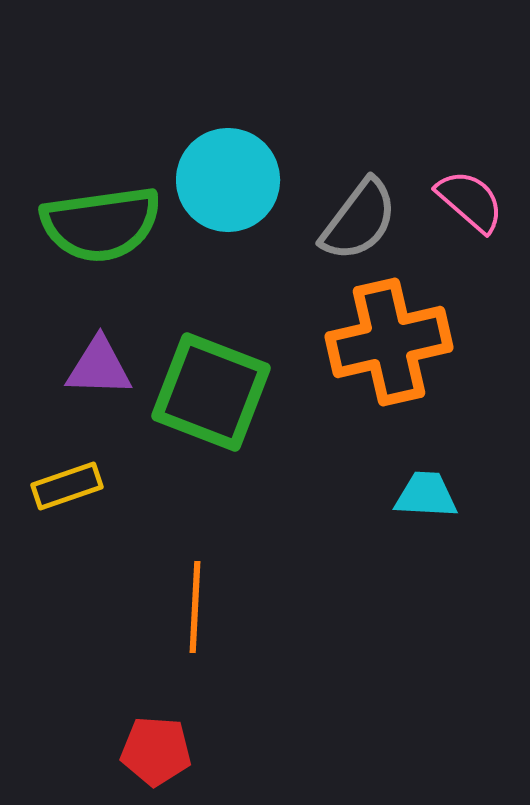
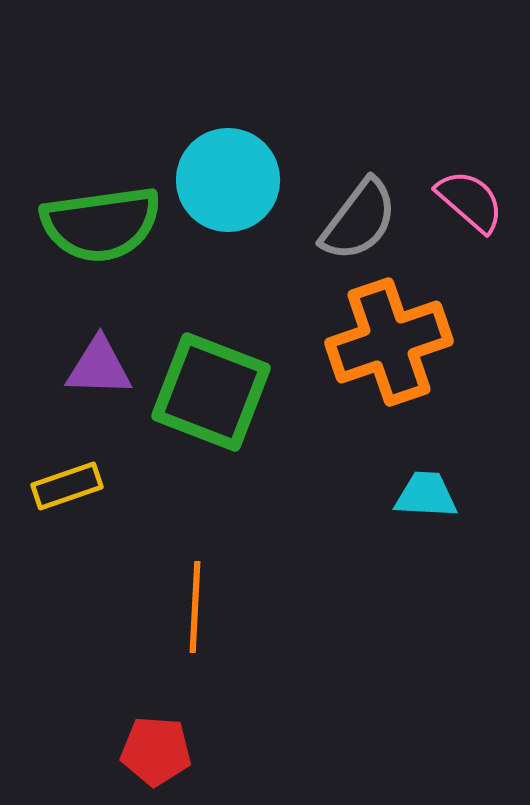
orange cross: rotated 6 degrees counterclockwise
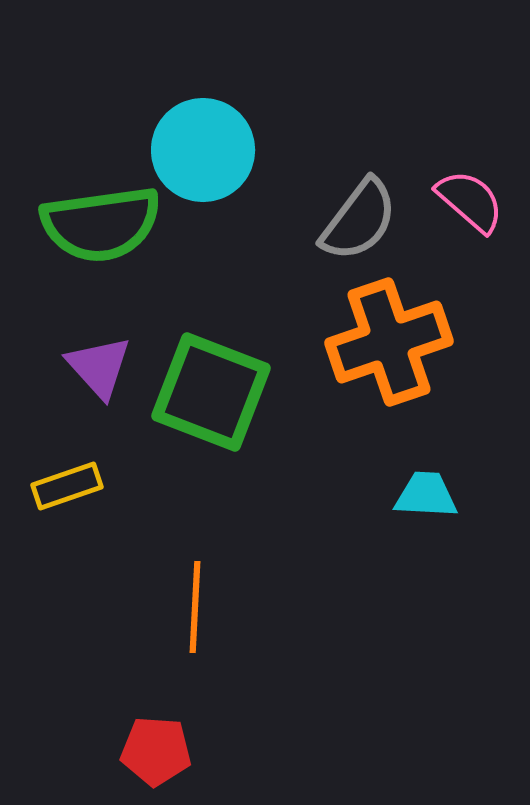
cyan circle: moved 25 px left, 30 px up
purple triangle: rotated 46 degrees clockwise
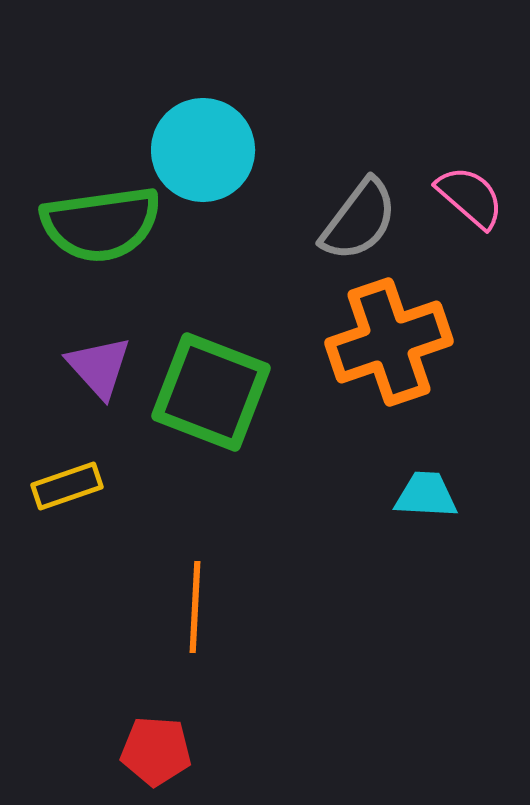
pink semicircle: moved 4 px up
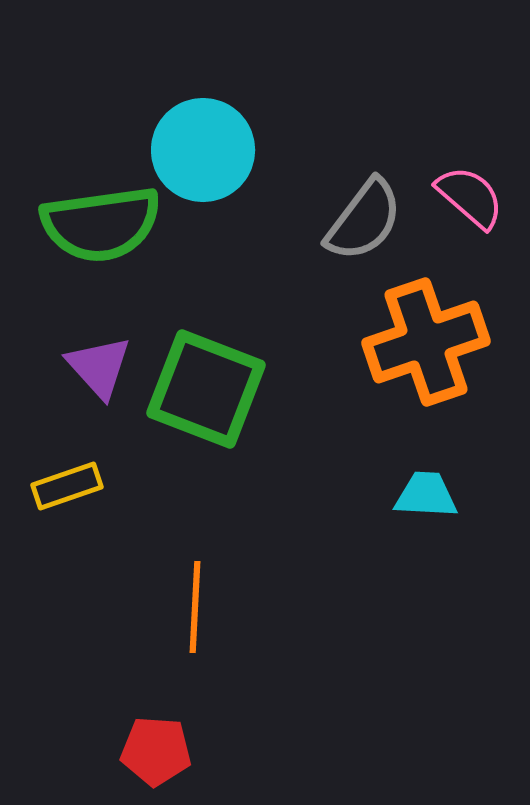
gray semicircle: moved 5 px right
orange cross: moved 37 px right
green square: moved 5 px left, 3 px up
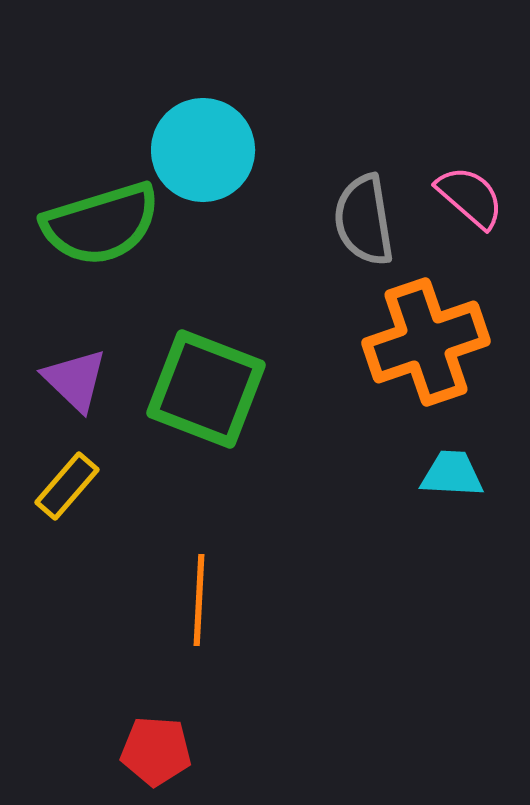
gray semicircle: rotated 134 degrees clockwise
green semicircle: rotated 9 degrees counterclockwise
purple triangle: moved 24 px left, 13 px down; rotated 4 degrees counterclockwise
yellow rectangle: rotated 30 degrees counterclockwise
cyan trapezoid: moved 26 px right, 21 px up
orange line: moved 4 px right, 7 px up
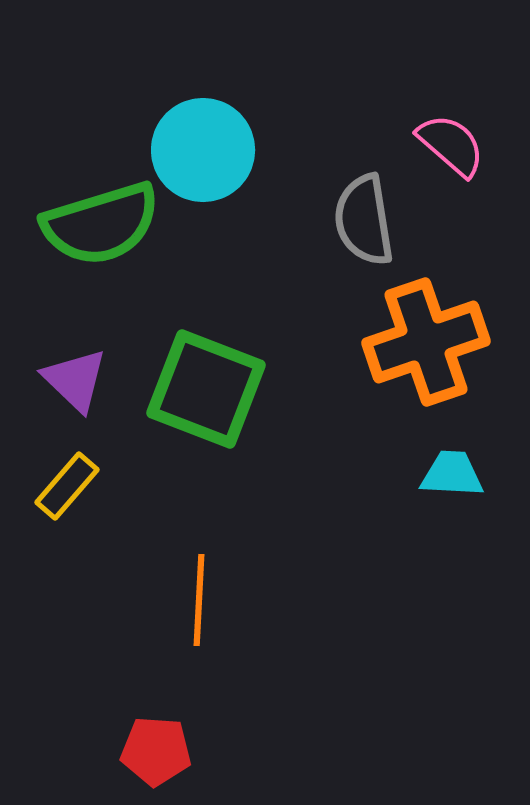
pink semicircle: moved 19 px left, 52 px up
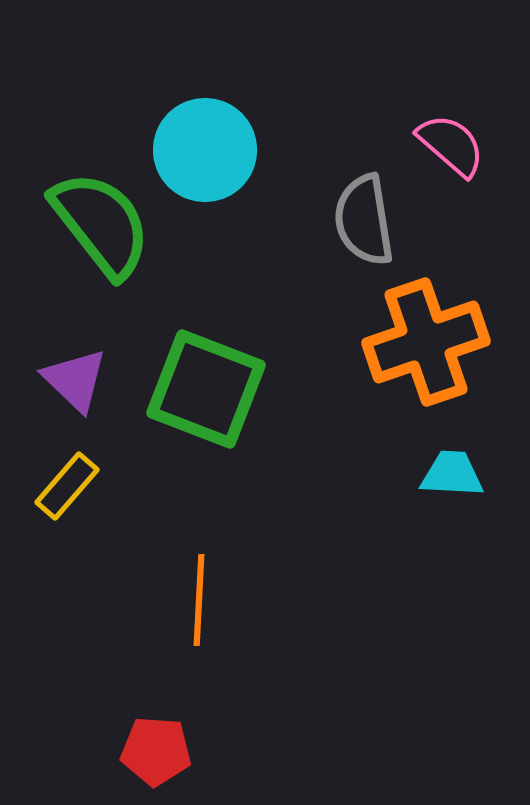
cyan circle: moved 2 px right
green semicircle: rotated 111 degrees counterclockwise
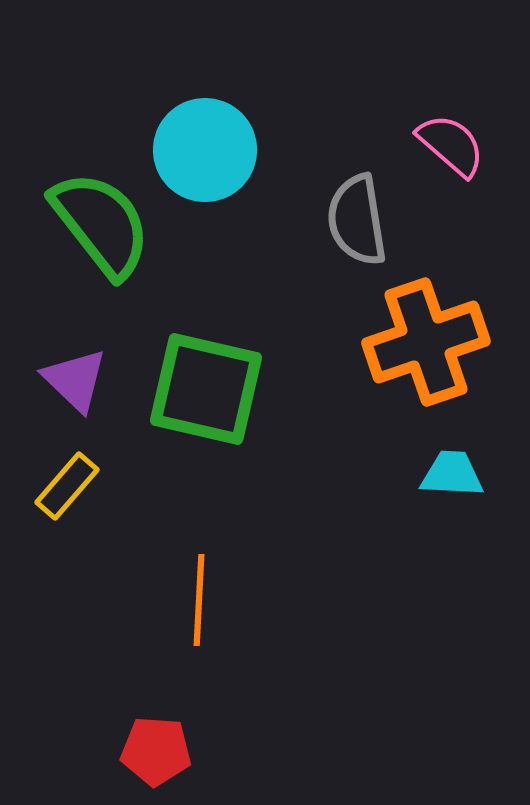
gray semicircle: moved 7 px left
green square: rotated 8 degrees counterclockwise
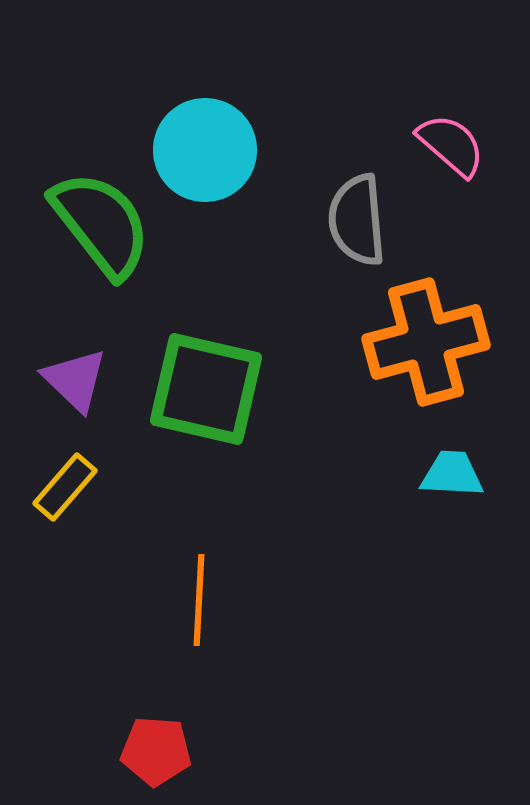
gray semicircle: rotated 4 degrees clockwise
orange cross: rotated 4 degrees clockwise
yellow rectangle: moved 2 px left, 1 px down
